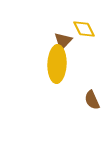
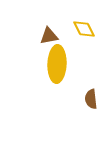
brown triangle: moved 14 px left, 5 px up; rotated 36 degrees clockwise
brown semicircle: moved 1 px left, 1 px up; rotated 18 degrees clockwise
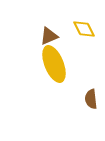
brown triangle: rotated 12 degrees counterclockwise
yellow ellipse: moved 3 px left; rotated 24 degrees counterclockwise
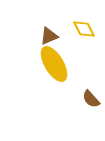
yellow ellipse: rotated 9 degrees counterclockwise
brown semicircle: rotated 36 degrees counterclockwise
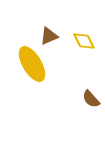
yellow diamond: moved 12 px down
yellow ellipse: moved 22 px left
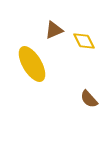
brown triangle: moved 5 px right, 6 px up
brown semicircle: moved 2 px left
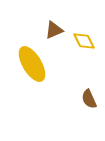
brown semicircle: rotated 18 degrees clockwise
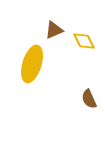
yellow ellipse: rotated 48 degrees clockwise
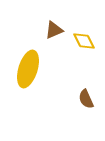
yellow ellipse: moved 4 px left, 5 px down
brown semicircle: moved 3 px left
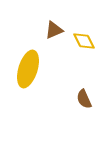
brown semicircle: moved 2 px left
